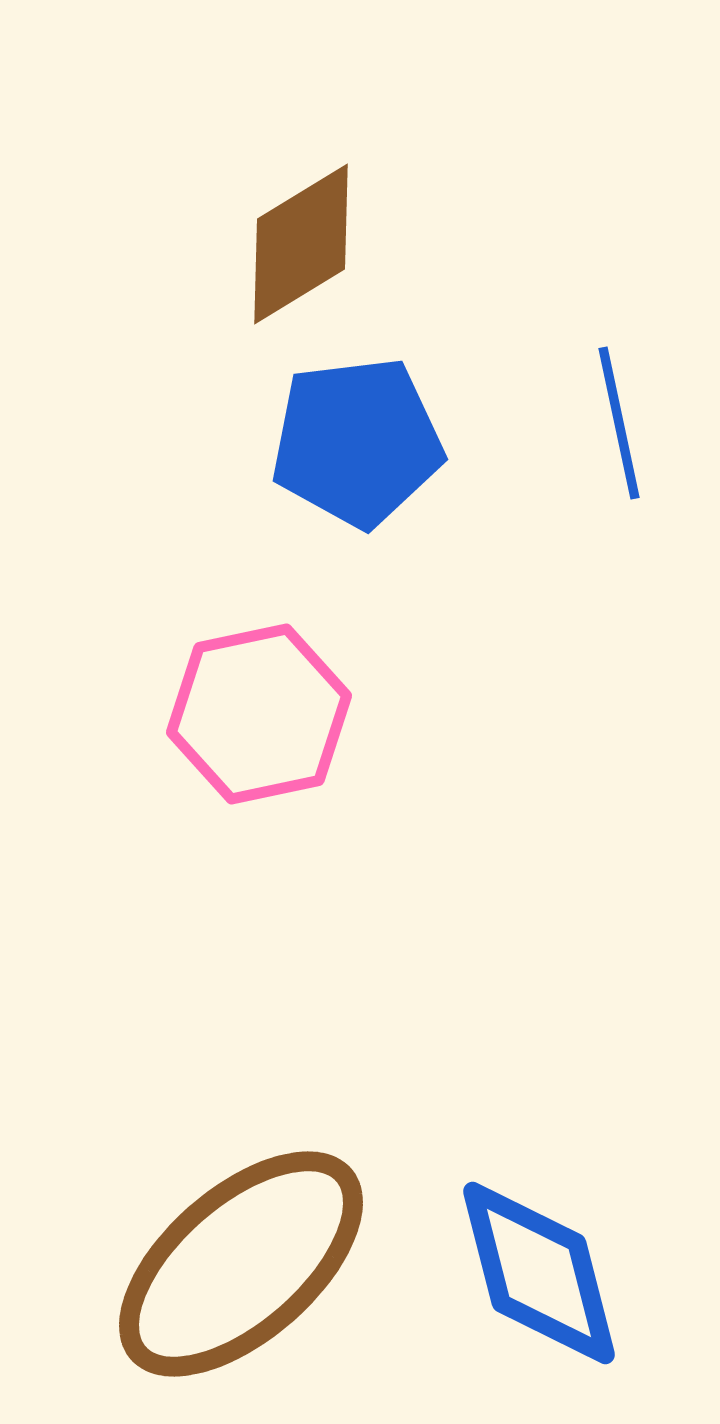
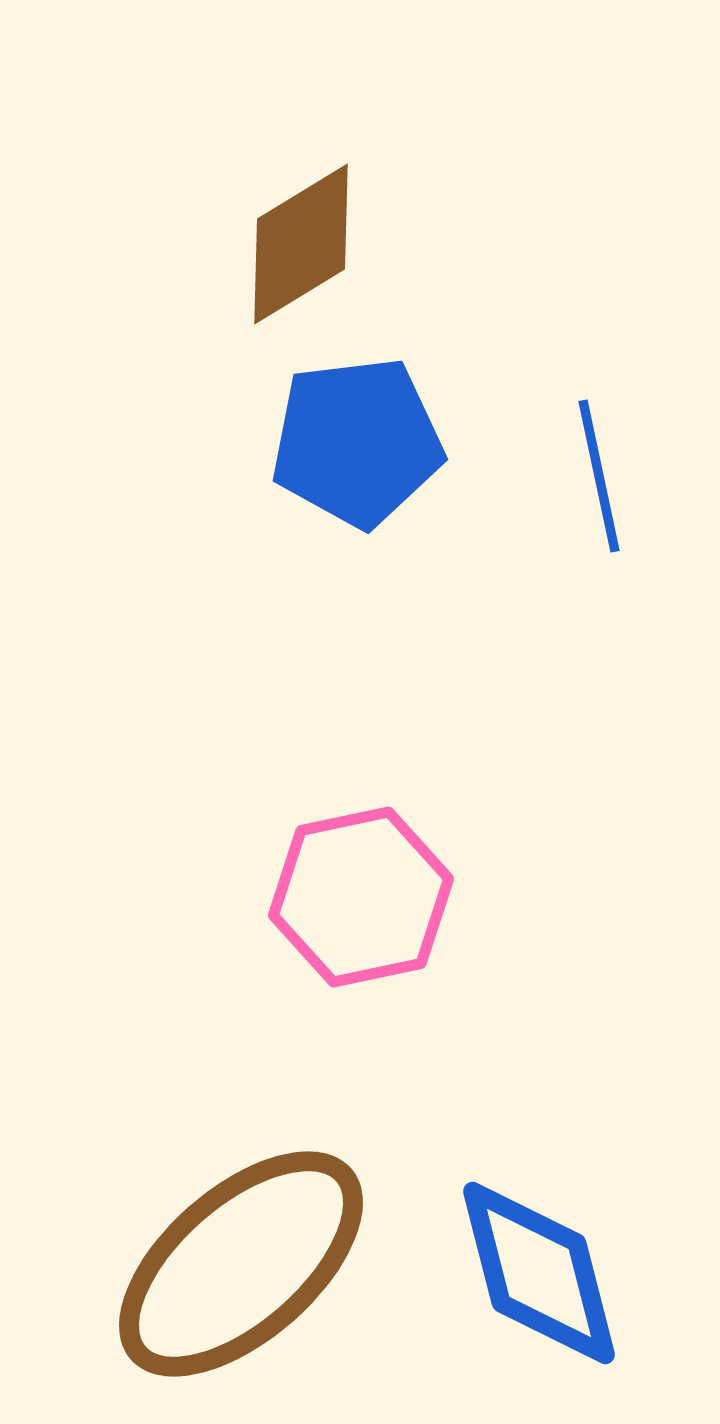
blue line: moved 20 px left, 53 px down
pink hexagon: moved 102 px right, 183 px down
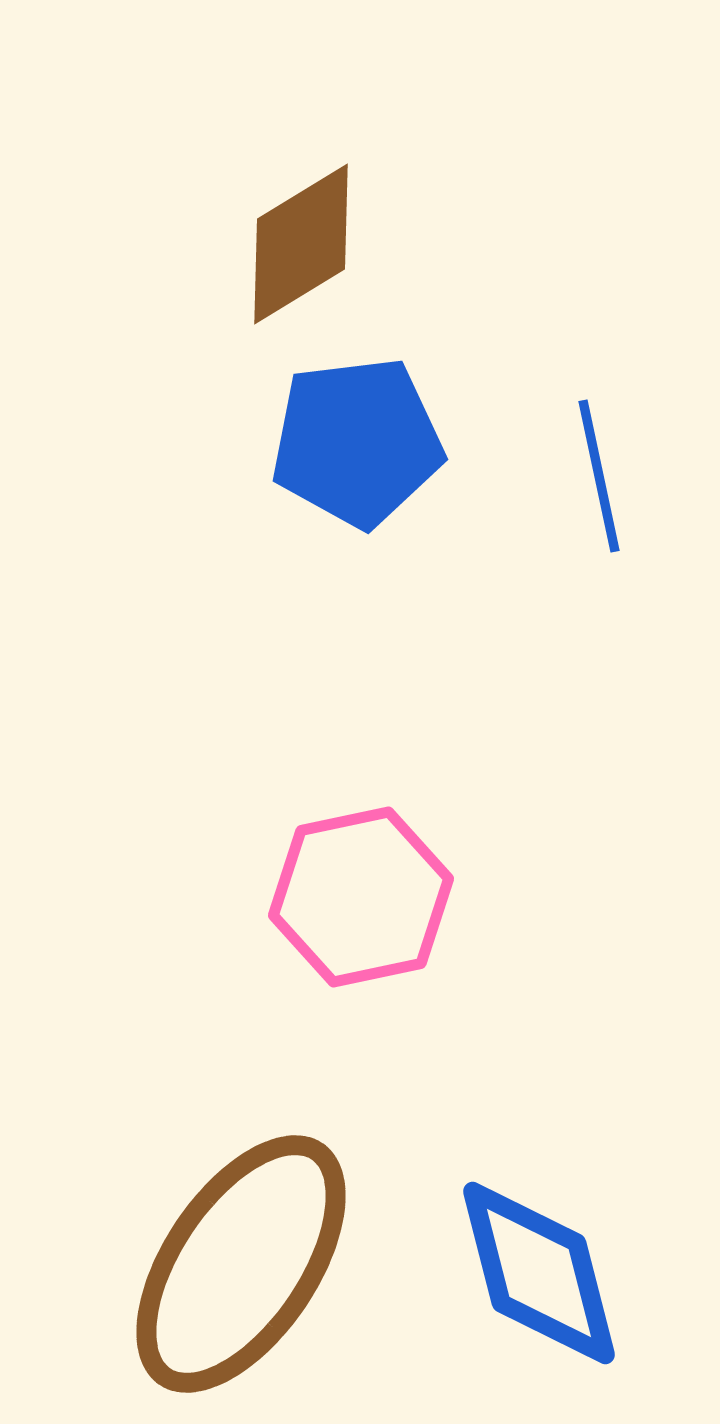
brown ellipse: rotated 15 degrees counterclockwise
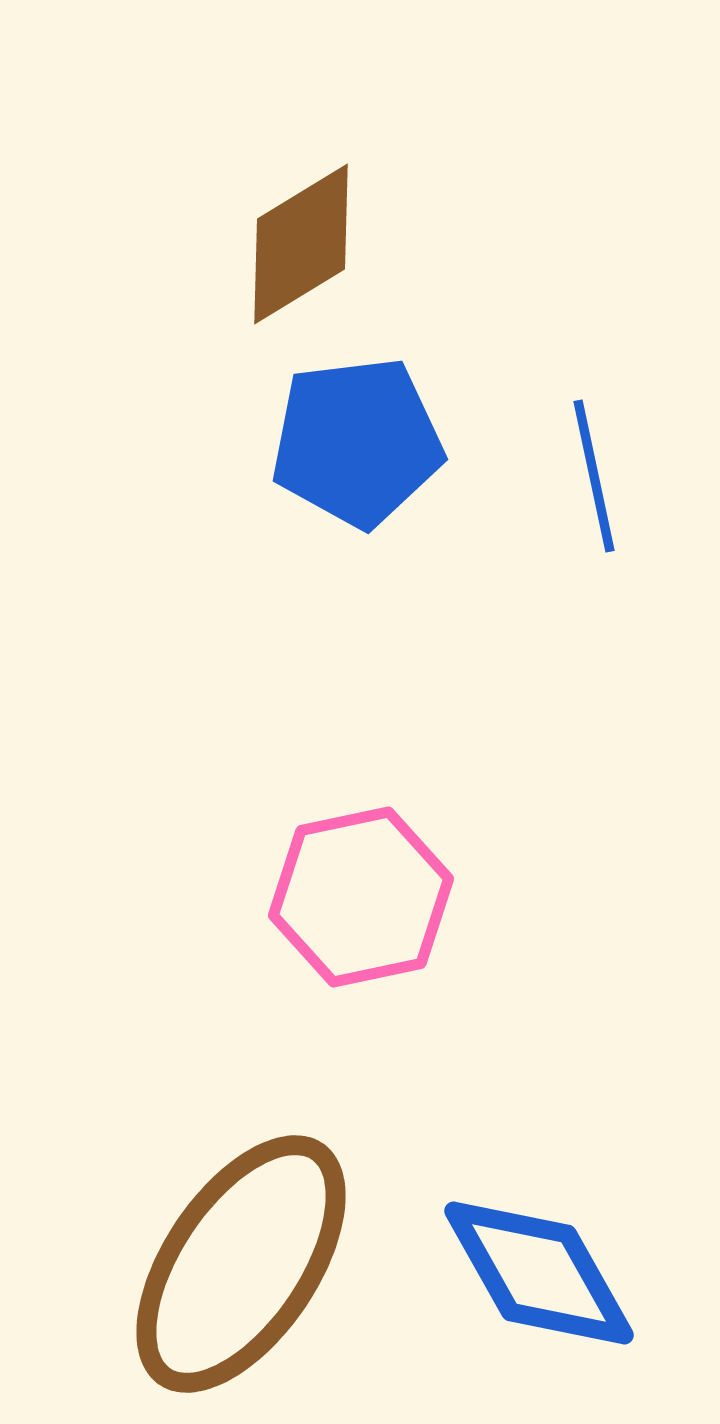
blue line: moved 5 px left
blue diamond: rotated 15 degrees counterclockwise
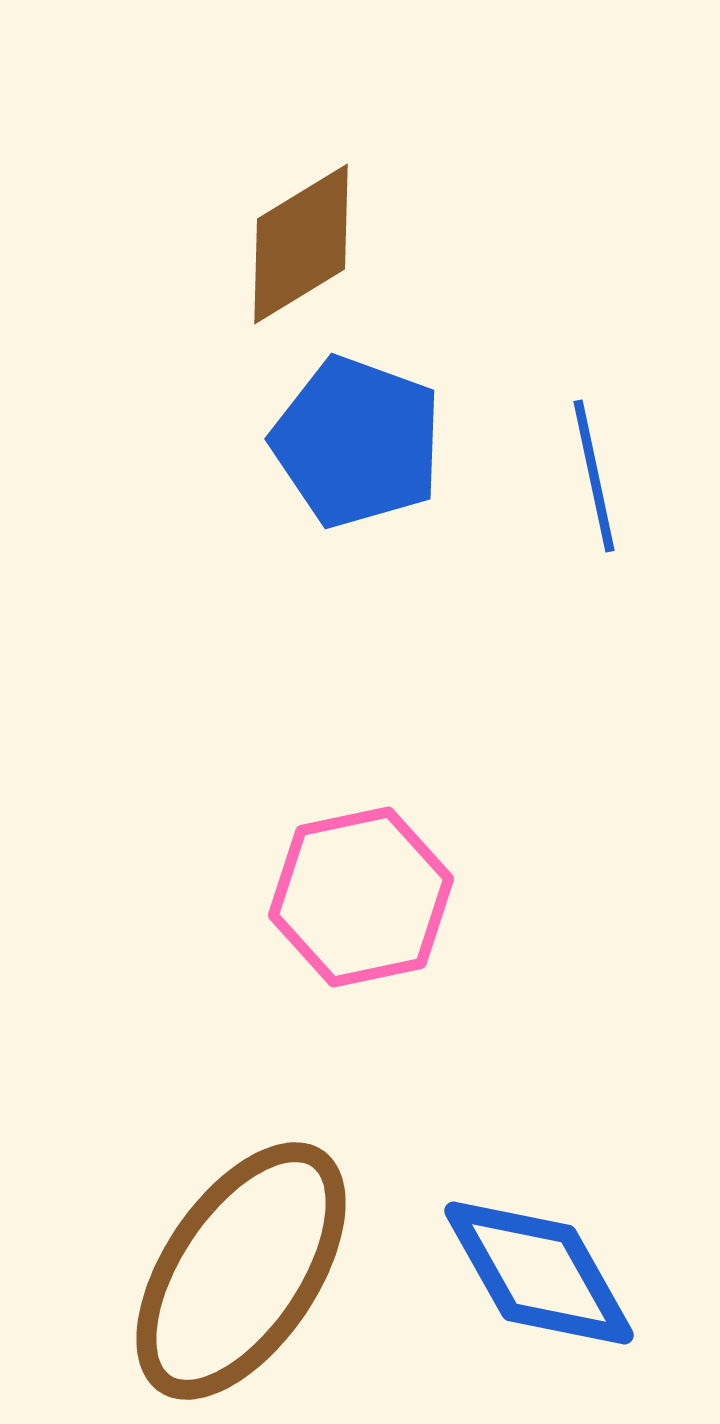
blue pentagon: rotated 27 degrees clockwise
brown ellipse: moved 7 px down
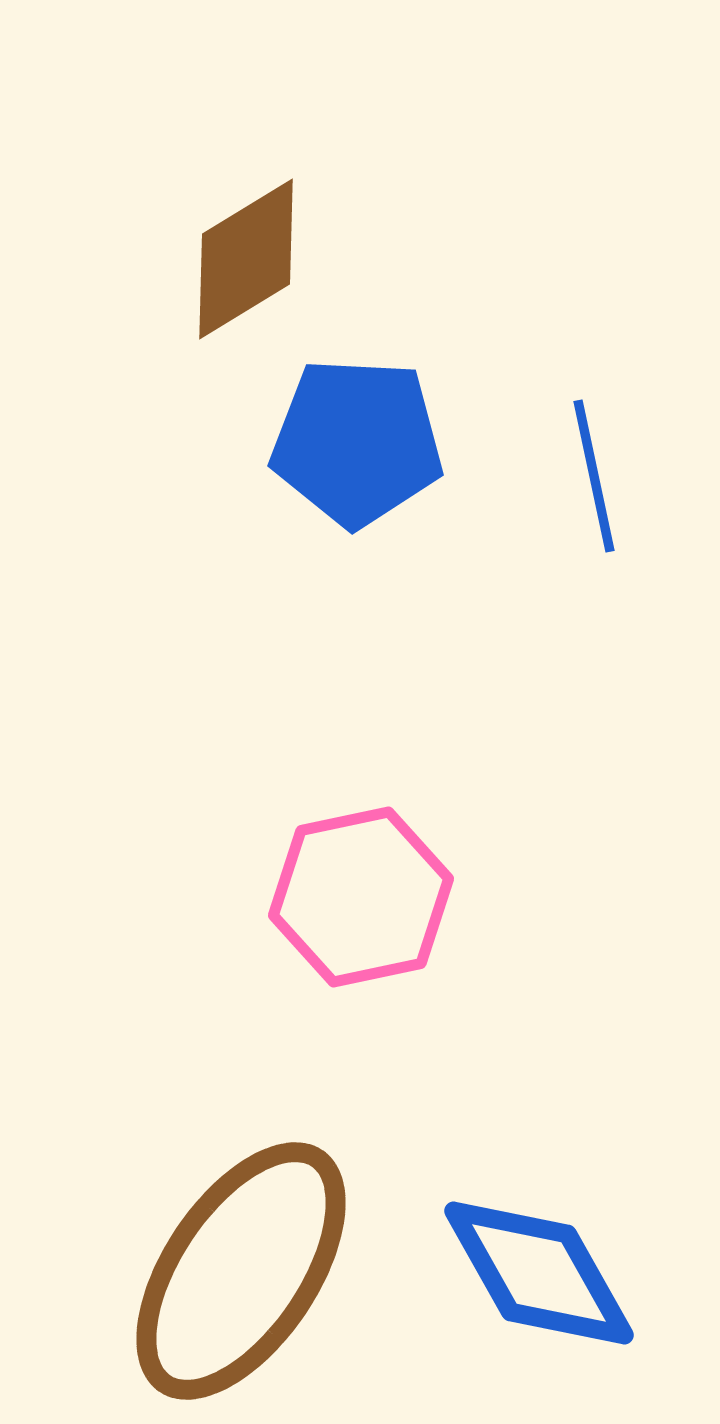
brown diamond: moved 55 px left, 15 px down
blue pentagon: rotated 17 degrees counterclockwise
